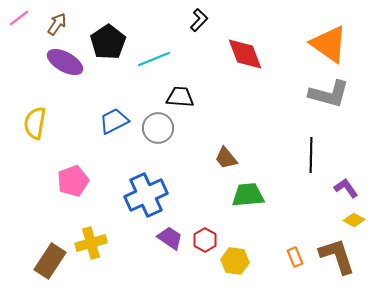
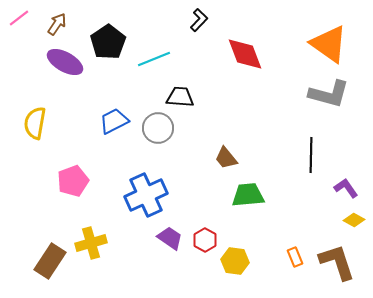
brown L-shape: moved 6 px down
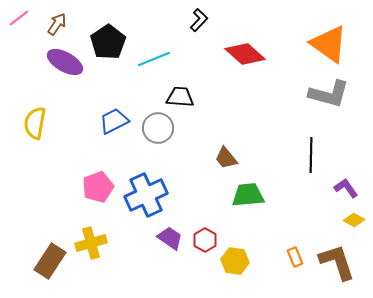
red diamond: rotated 27 degrees counterclockwise
pink pentagon: moved 25 px right, 6 px down
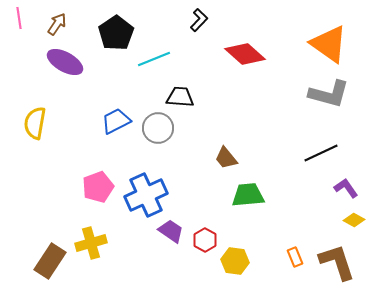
pink line: rotated 60 degrees counterclockwise
black pentagon: moved 8 px right, 9 px up
blue trapezoid: moved 2 px right
black line: moved 10 px right, 2 px up; rotated 64 degrees clockwise
purple trapezoid: moved 1 px right, 7 px up
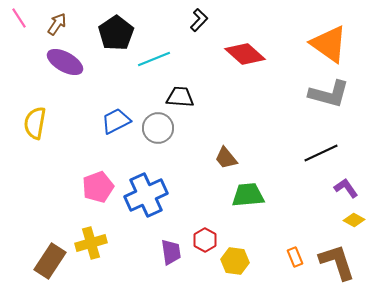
pink line: rotated 25 degrees counterclockwise
purple trapezoid: moved 21 px down; rotated 48 degrees clockwise
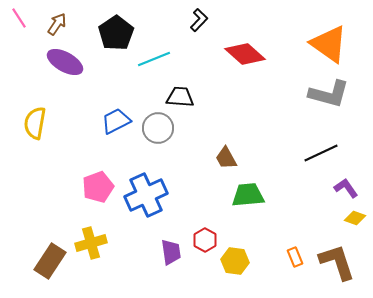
brown trapezoid: rotated 10 degrees clockwise
yellow diamond: moved 1 px right, 2 px up; rotated 10 degrees counterclockwise
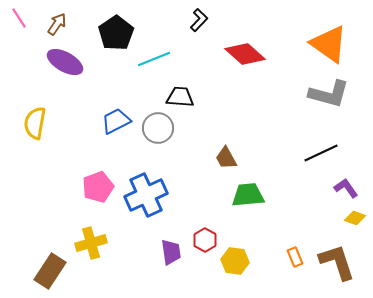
brown rectangle: moved 10 px down
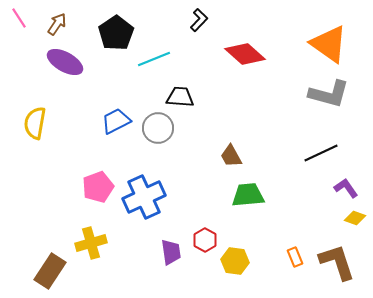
brown trapezoid: moved 5 px right, 2 px up
blue cross: moved 2 px left, 2 px down
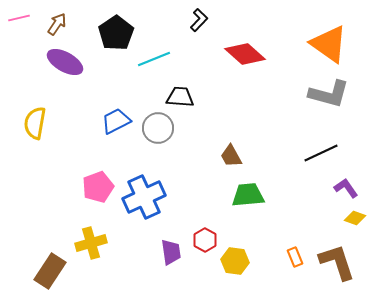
pink line: rotated 70 degrees counterclockwise
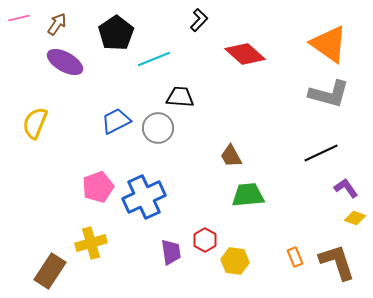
yellow semicircle: rotated 12 degrees clockwise
